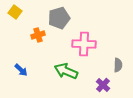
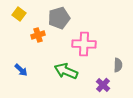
yellow square: moved 4 px right, 2 px down
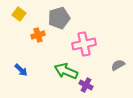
pink cross: rotated 15 degrees counterclockwise
gray semicircle: rotated 120 degrees counterclockwise
purple cross: moved 17 px left; rotated 16 degrees counterclockwise
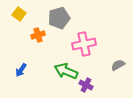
blue arrow: rotated 80 degrees clockwise
